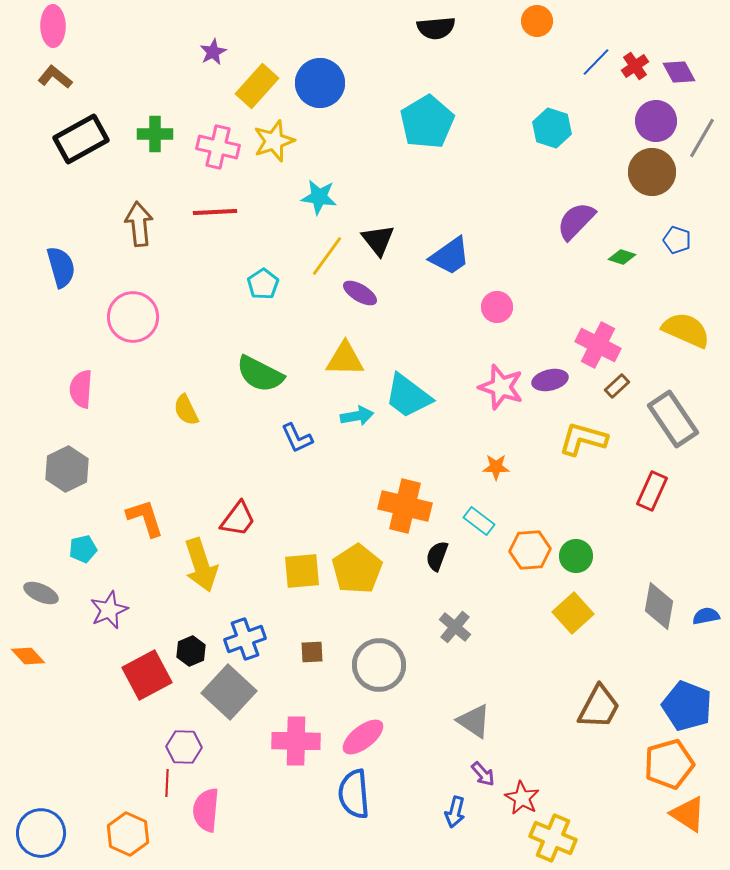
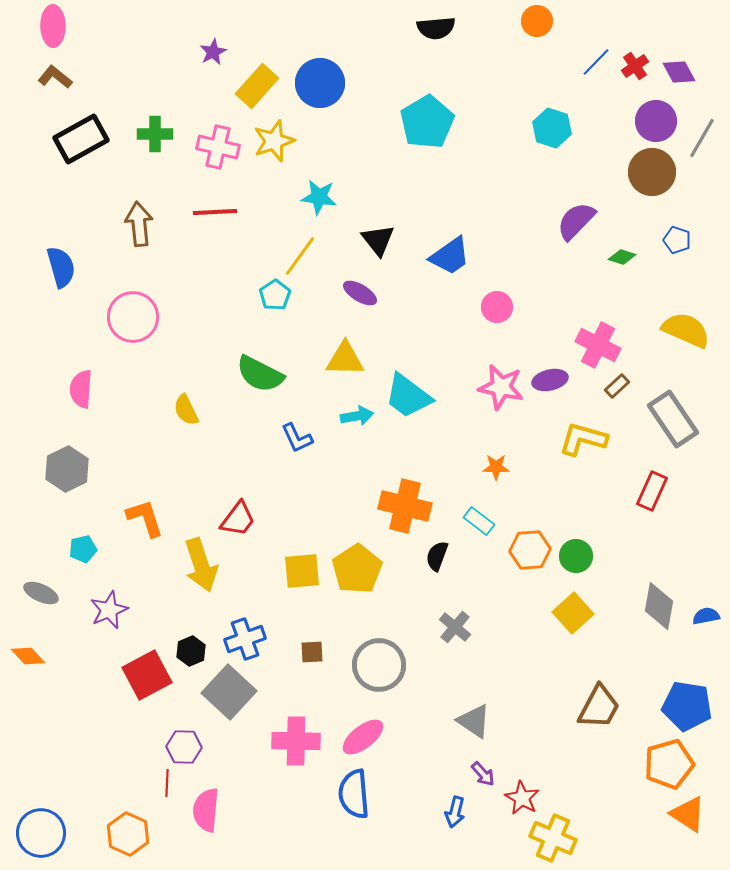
yellow line at (327, 256): moved 27 px left
cyan pentagon at (263, 284): moved 12 px right, 11 px down
pink star at (501, 387): rotated 6 degrees counterclockwise
blue pentagon at (687, 706): rotated 12 degrees counterclockwise
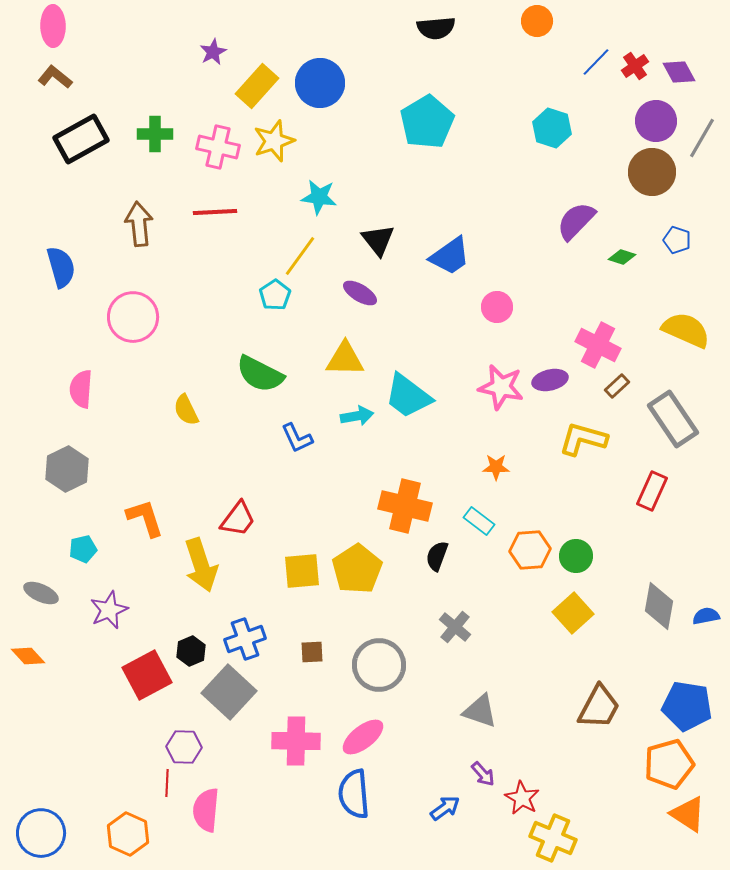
gray triangle at (474, 721): moved 6 px right, 10 px up; rotated 15 degrees counterclockwise
blue arrow at (455, 812): moved 10 px left, 4 px up; rotated 140 degrees counterclockwise
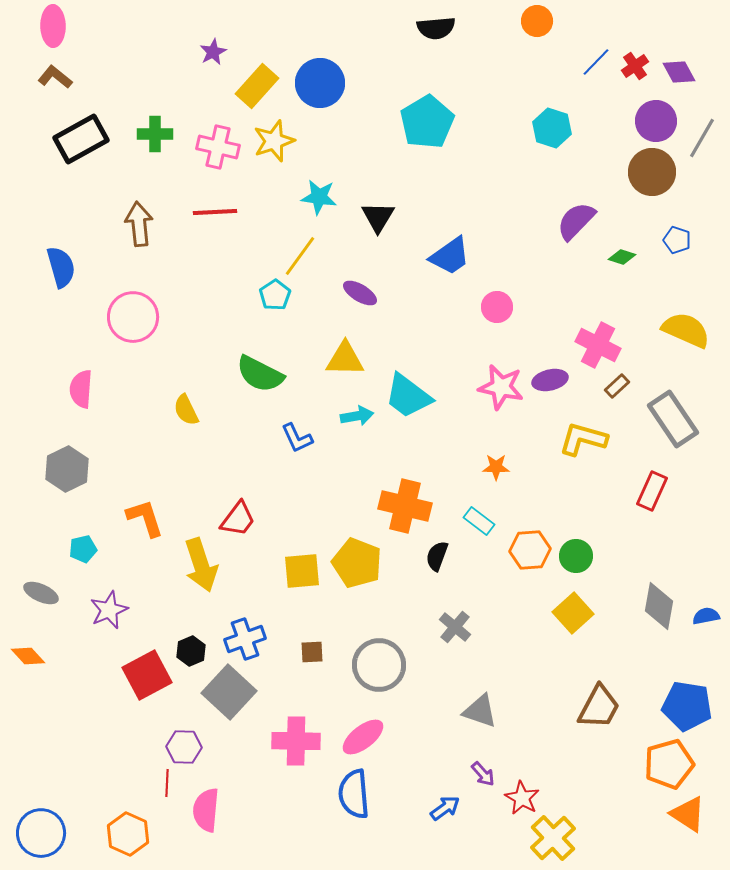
black triangle at (378, 240): moved 23 px up; rotated 9 degrees clockwise
yellow pentagon at (357, 569): moved 6 px up; rotated 18 degrees counterclockwise
yellow cross at (553, 838): rotated 24 degrees clockwise
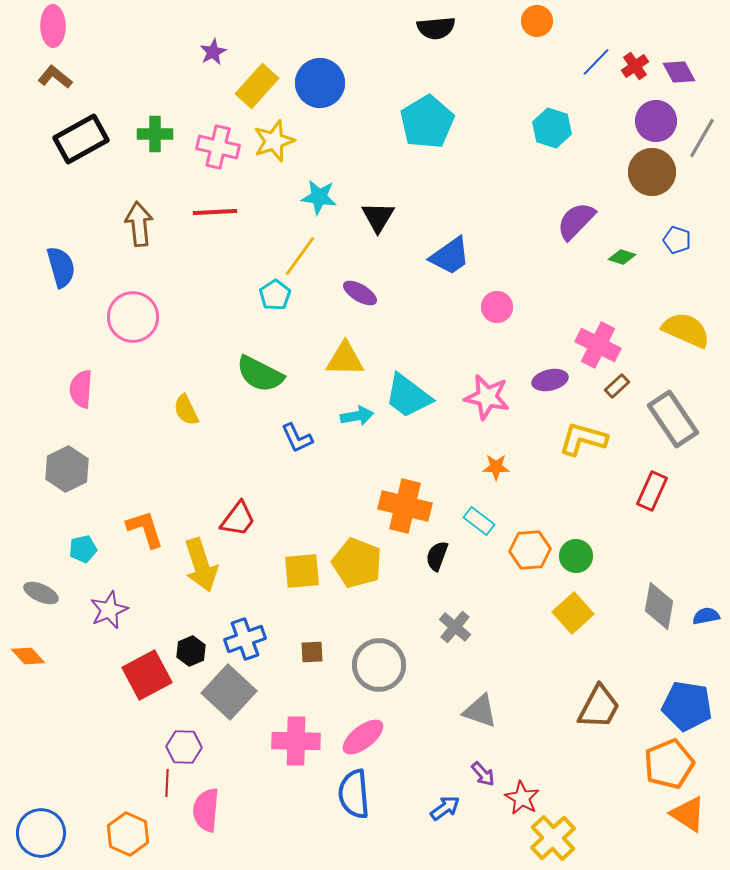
pink star at (501, 387): moved 14 px left, 10 px down
orange L-shape at (145, 518): moved 11 px down
orange pentagon at (669, 764): rotated 6 degrees counterclockwise
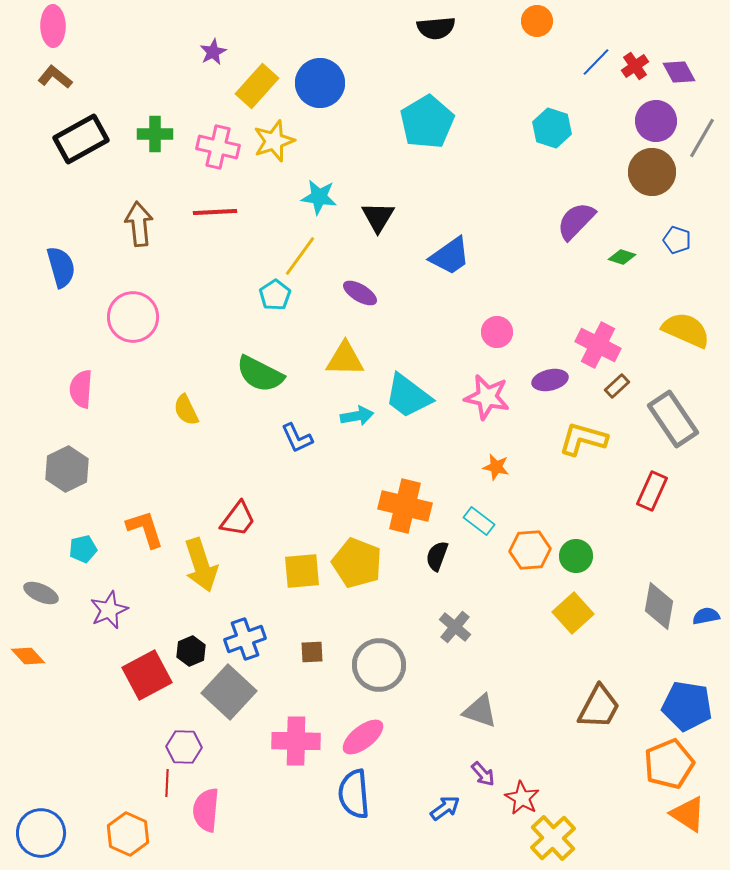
pink circle at (497, 307): moved 25 px down
orange star at (496, 467): rotated 12 degrees clockwise
